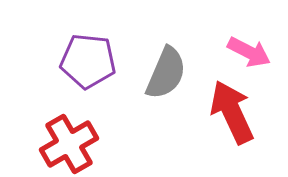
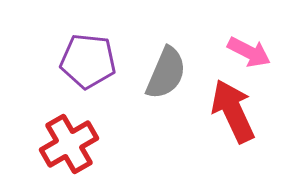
red arrow: moved 1 px right, 1 px up
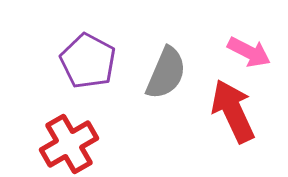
purple pentagon: rotated 22 degrees clockwise
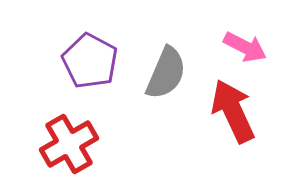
pink arrow: moved 4 px left, 5 px up
purple pentagon: moved 2 px right
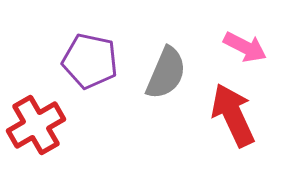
purple pentagon: rotated 16 degrees counterclockwise
red arrow: moved 4 px down
red cross: moved 33 px left, 19 px up
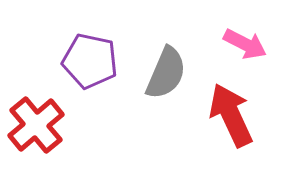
pink arrow: moved 3 px up
red arrow: moved 2 px left
red cross: rotated 10 degrees counterclockwise
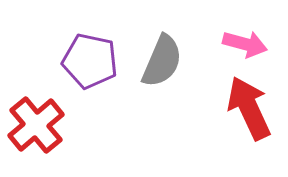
pink arrow: rotated 12 degrees counterclockwise
gray semicircle: moved 4 px left, 12 px up
red arrow: moved 18 px right, 7 px up
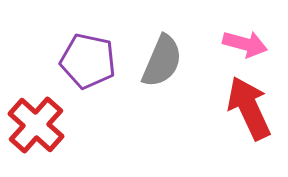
purple pentagon: moved 2 px left
red cross: rotated 8 degrees counterclockwise
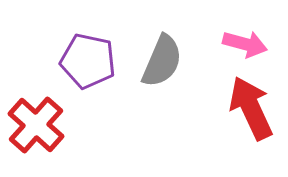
red arrow: moved 2 px right
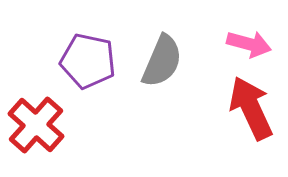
pink arrow: moved 4 px right
